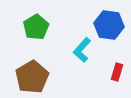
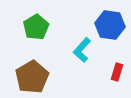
blue hexagon: moved 1 px right
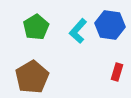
cyan L-shape: moved 4 px left, 19 px up
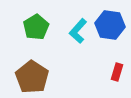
brown pentagon: rotated 8 degrees counterclockwise
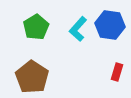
cyan L-shape: moved 2 px up
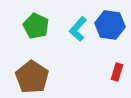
green pentagon: moved 1 px up; rotated 15 degrees counterclockwise
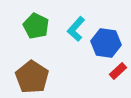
blue hexagon: moved 4 px left, 18 px down
cyan L-shape: moved 2 px left
red rectangle: moved 1 px right, 1 px up; rotated 30 degrees clockwise
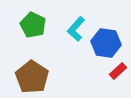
green pentagon: moved 3 px left, 1 px up
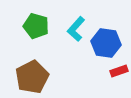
green pentagon: moved 3 px right, 1 px down; rotated 10 degrees counterclockwise
red rectangle: moved 1 px right; rotated 24 degrees clockwise
brown pentagon: rotated 12 degrees clockwise
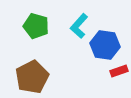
cyan L-shape: moved 3 px right, 3 px up
blue hexagon: moved 1 px left, 2 px down
